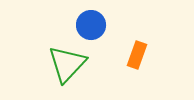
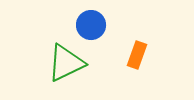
green triangle: moved 1 px left, 1 px up; rotated 21 degrees clockwise
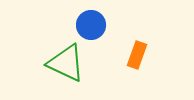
green triangle: rotated 51 degrees clockwise
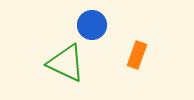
blue circle: moved 1 px right
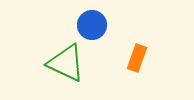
orange rectangle: moved 3 px down
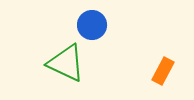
orange rectangle: moved 26 px right, 13 px down; rotated 8 degrees clockwise
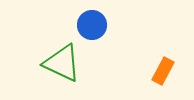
green triangle: moved 4 px left
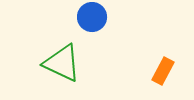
blue circle: moved 8 px up
